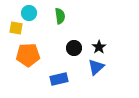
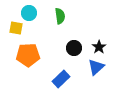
blue rectangle: moved 2 px right; rotated 30 degrees counterclockwise
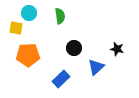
black star: moved 18 px right, 2 px down; rotated 24 degrees counterclockwise
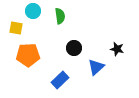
cyan circle: moved 4 px right, 2 px up
blue rectangle: moved 1 px left, 1 px down
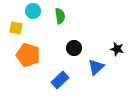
orange pentagon: rotated 20 degrees clockwise
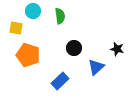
blue rectangle: moved 1 px down
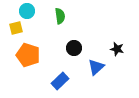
cyan circle: moved 6 px left
yellow square: rotated 24 degrees counterclockwise
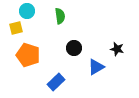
blue triangle: rotated 12 degrees clockwise
blue rectangle: moved 4 px left, 1 px down
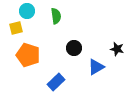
green semicircle: moved 4 px left
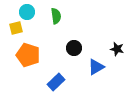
cyan circle: moved 1 px down
